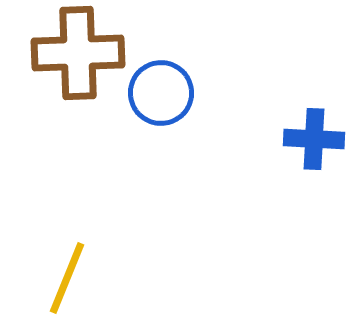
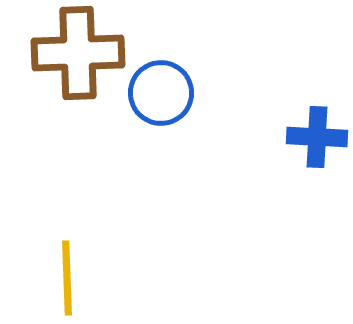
blue cross: moved 3 px right, 2 px up
yellow line: rotated 24 degrees counterclockwise
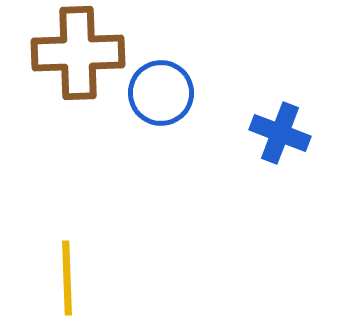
blue cross: moved 37 px left, 4 px up; rotated 18 degrees clockwise
